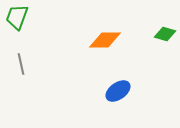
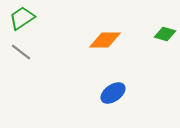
green trapezoid: moved 5 px right, 1 px down; rotated 36 degrees clockwise
gray line: moved 12 px up; rotated 40 degrees counterclockwise
blue ellipse: moved 5 px left, 2 px down
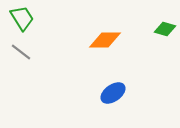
green trapezoid: rotated 92 degrees clockwise
green diamond: moved 5 px up
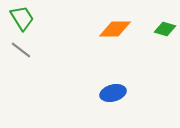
orange diamond: moved 10 px right, 11 px up
gray line: moved 2 px up
blue ellipse: rotated 20 degrees clockwise
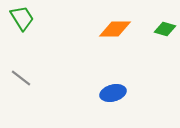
gray line: moved 28 px down
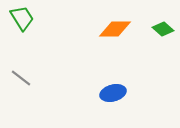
green diamond: moved 2 px left; rotated 25 degrees clockwise
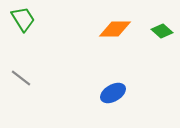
green trapezoid: moved 1 px right, 1 px down
green diamond: moved 1 px left, 2 px down
blue ellipse: rotated 15 degrees counterclockwise
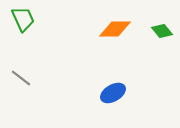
green trapezoid: rotated 8 degrees clockwise
green diamond: rotated 10 degrees clockwise
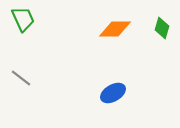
green diamond: moved 3 px up; rotated 55 degrees clockwise
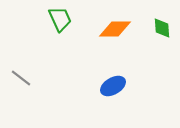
green trapezoid: moved 37 px right
green diamond: rotated 20 degrees counterclockwise
blue ellipse: moved 7 px up
